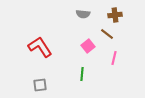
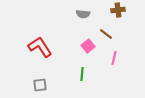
brown cross: moved 3 px right, 5 px up
brown line: moved 1 px left
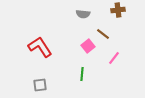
brown line: moved 3 px left
pink line: rotated 24 degrees clockwise
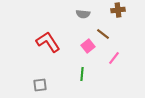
red L-shape: moved 8 px right, 5 px up
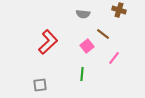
brown cross: moved 1 px right; rotated 24 degrees clockwise
red L-shape: rotated 80 degrees clockwise
pink square: moved 1 px left
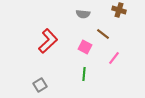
red L-shape: moved 1 px up
pink square: moved 2 px left, 1 px down; rotated 24 degrees counterclockwise
green line: moved 2 px right
gray square: rotated 24 degrees counterclockwise
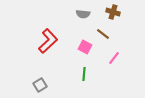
brown cross: moved 6 px left, 2 px down
